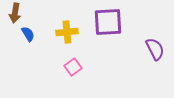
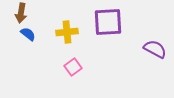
brown arrow: moved 6 px right
blue semicircle: rotated 21 degrees counterclockwise
purple semicircle: rotated 35 degrees counterclockwise
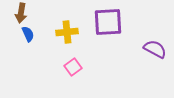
blue semicircle: rotated 28 degrees clockwise
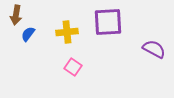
brown arrow: moved 5 px left, 2 px down
blue semicircle: rotated 119 degrees counterclockwise
purple semicircle: moved 1 px left
pink square: rotated 18 degrees counterclockwise
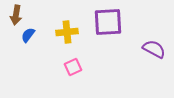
blue semicircle: moved 1 px down
pink square: rotated 30 degrees clockwise
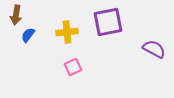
purple square: rotated 8 degrees counterclockwise
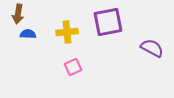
brown arrow: moved 2 px right, 1 px up
blue semicircle: moved 1 px up; rotated 56 degrees clockwise
purple semicircle: moved 2 px left, 1 px up
